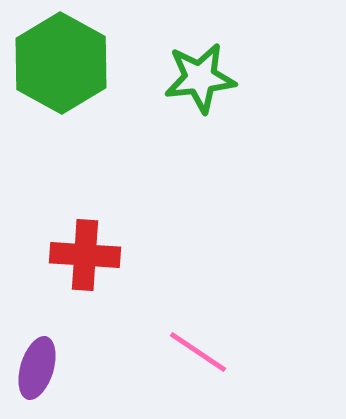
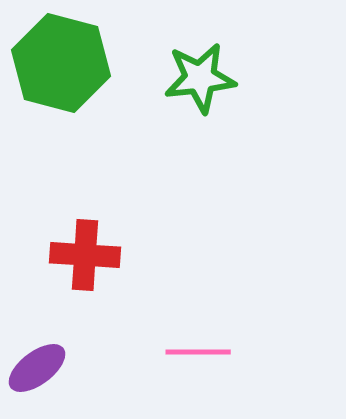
green hexagon: rotated 14 degrees counterclockwise
pink line: rotated 34 degrees counterclockwise
purple ellipse: rotated 36 degrees clockwise
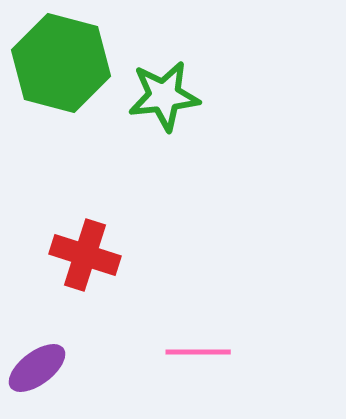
green star: moved 36 px left, 18 px down
red cross: rotated 14 degrees clockwise
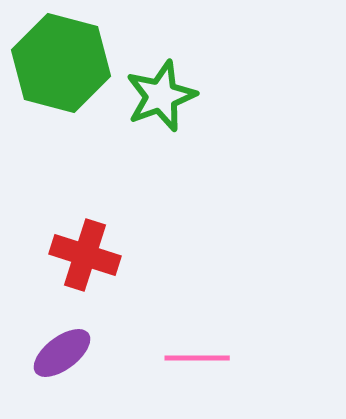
green star: moved 3 px left; rotated 14 degrees counterclockwise
pink line: moved 1 px left, 6 px down
purple ellipse: moved 25 px right, 15 px up
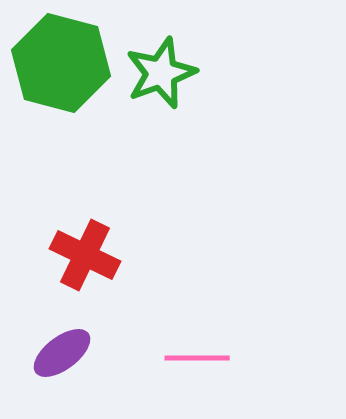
green star: moved 23 px up
red cross: rotated 8 degrees clockwise
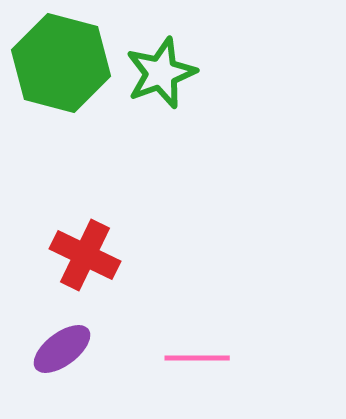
purple ellipse: moved 4 px up
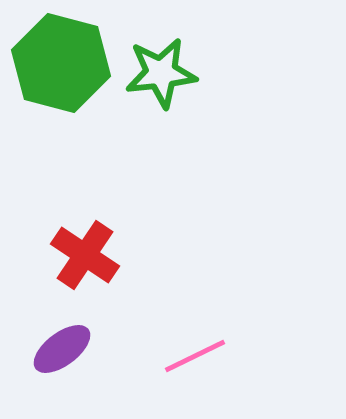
green star: rotated 14 degrees clockwise
red cross: rotated 8 degrees clockwise
pink line: moved 2 px left, 2 px up; rotated 26 degrees counterclockwise
